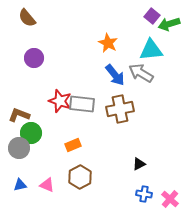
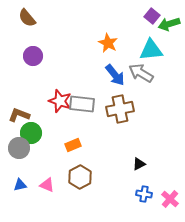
purple circle: moved 1 px left, 2 px up
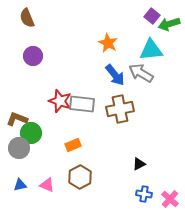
brown semicircle: rotated 18 degrees clockwise
brown L-shape: moved 2 px left, 4 px down
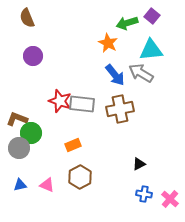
green arrow: moved 42 px left, 1 px up
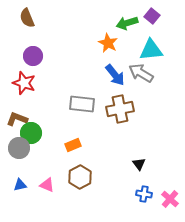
red star: moved 36 px left, 18 px up
black triangle: rotated 40 degrees counterclockwise
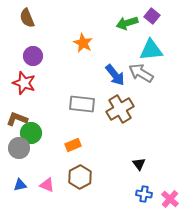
orange star: moved 25 px left
brown cross: rotated 20 degrees counterclockwise
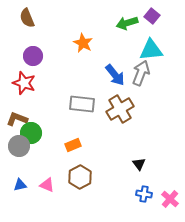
gray arrow: rotated 80 degrees clockwise
gray circle: moved 2 px up
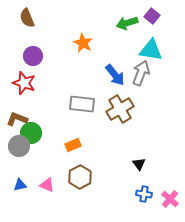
cyan triangle: rotated 15 degrees clockwise
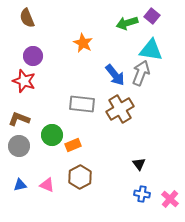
red star: moved 2 px up
brown L-shape: moved 2 px right
green circle: moved 21 px right, 2 px down
blue cross: moved 2 px left
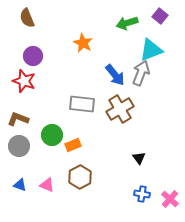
purple square: moved 8 px right
cyan triangle: rotated 30 degrees counterclockwise
brown L-shape: moved 1 px left
black triangle: moved 6 px up
blue triangle: rotated 32 degrees clockwise
